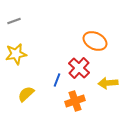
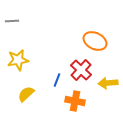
gray line: moved 2 px left; rotated 16 degrees clockwise
yellow star: moved 2 px right, 6 px down
red cross: moved 2 px right, 2 px down
orange cross: rotated 30 degrees clockwise
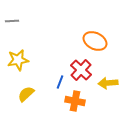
blue line: moved 3 px right, 2 px down
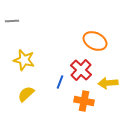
yellow star: moved 6 px right; rotated 25 degrees clockwise
orange cross: moved 9 px right
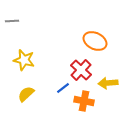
blue line: moved 3 px right, 6 px down; rotated 32 degrees clockwise
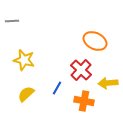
blue line: moved 6 px left; rotated 24 degrees counterclockwise
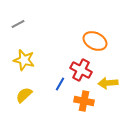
gray line: moved 6 px right, 3 px down; rotated 24 degrees counterclockwise
red cross: rotated 15 degrees counterclockwise
blue line: moved 3 px right, 4 px up
yellow semicircle: moved 2 px left, 1 px down
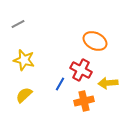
orange cross: rotated 24 degrees counterclockwise
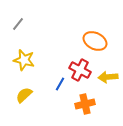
gray line: rotated 24 degrees counterclockwise
red cross: moved 1 px left
yellow arrow: moved 6 px up
orange cross: moved 1 px right, 3 px down
